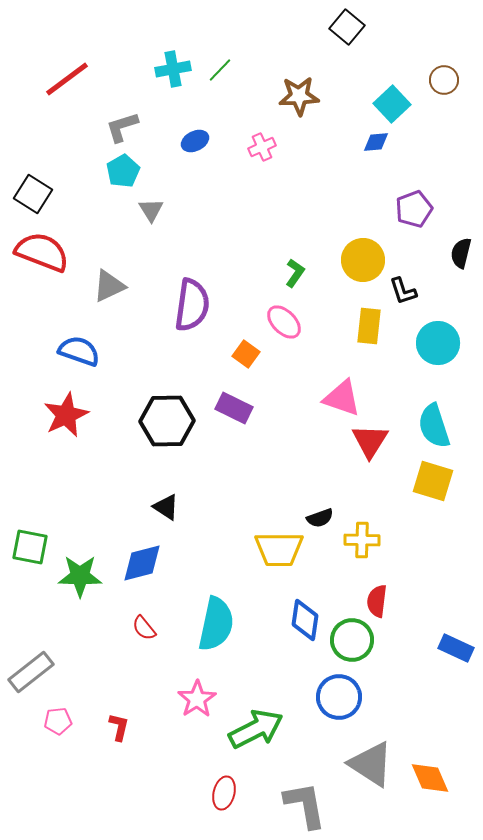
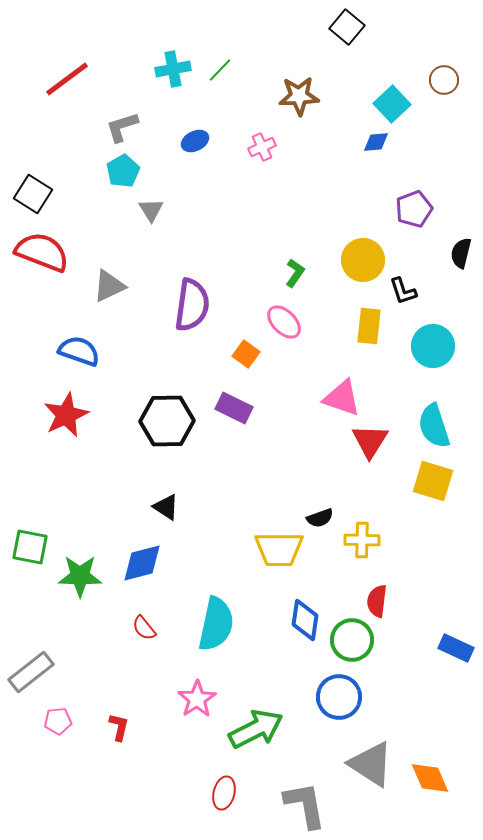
cyan circle at (438, 343): moved 5 px left, 3 px down
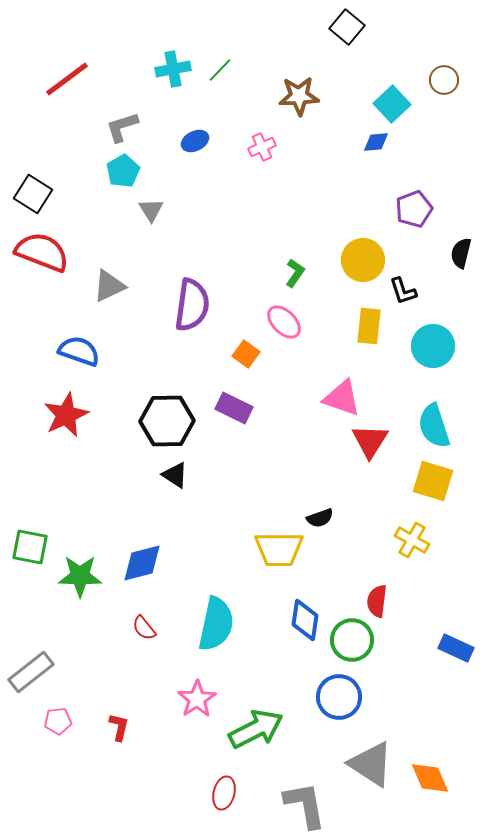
black triangle at (166, 507): moved 9 px right, 32 px up
yellow cross at (362, 540): moved 50 px right; rotated 28 degrees clockwise
